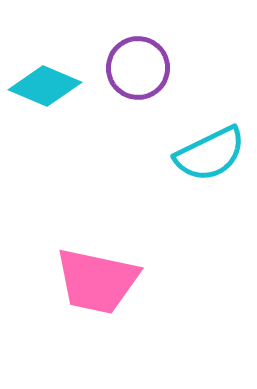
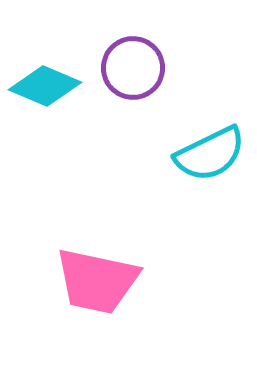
purple circle: moved 5 px left
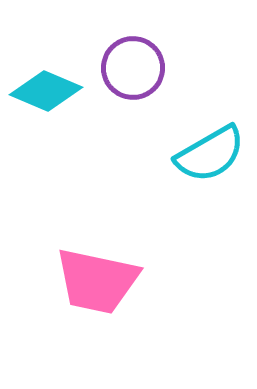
cyan diamond: moved 1 px right, 5 px down
cyan semicircle: rotated 4 degrees counterclockwise
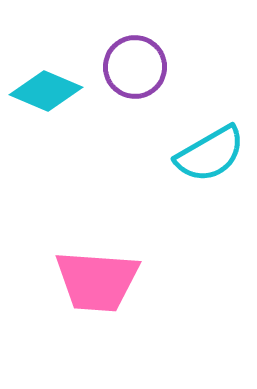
purple circle: moved 2 px right, 1 px up
pink trapezoid: rotated 8 degrees counterclockwise
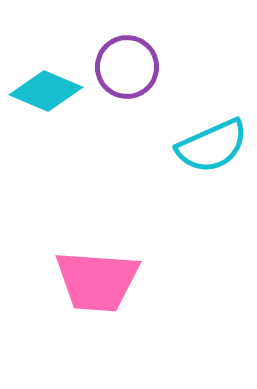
purple circle: moved 8 px left
cyan semicircle: moved 2 px right, 8 px up; rotated 6 degrees clockwise
